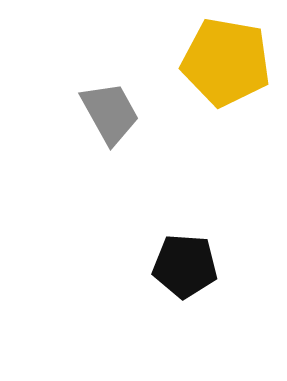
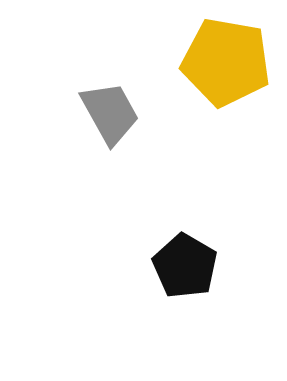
black pentagon: rotated 26 degrees clockwise
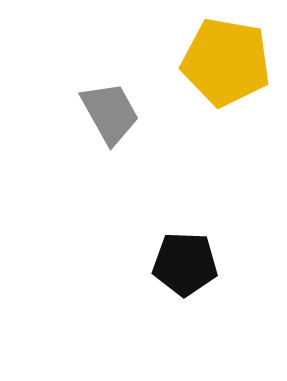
black pentagon: moved 2 px up; rotated 28 degrees counterclockwise
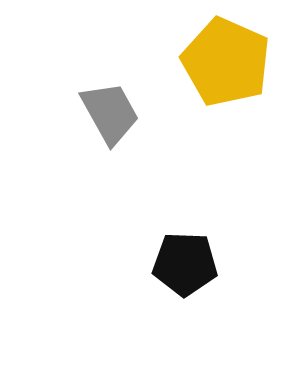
yellow pentagon: rotated 14 degrees clockwise
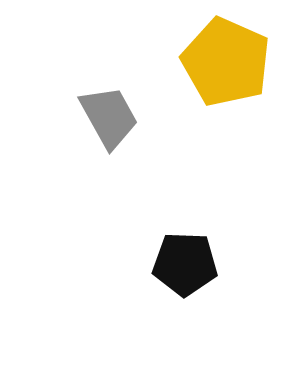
gray trapezoid: moved 1 px left, 4 px down
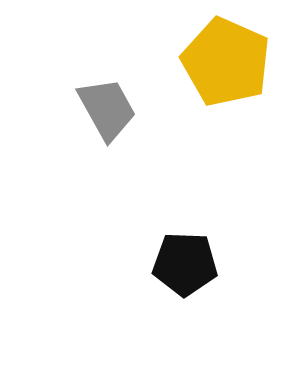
gray trapezoid: moved 2 px left, 8 px up
